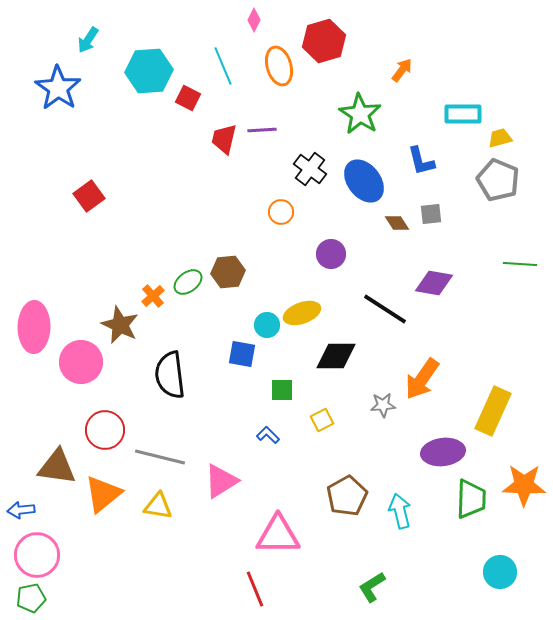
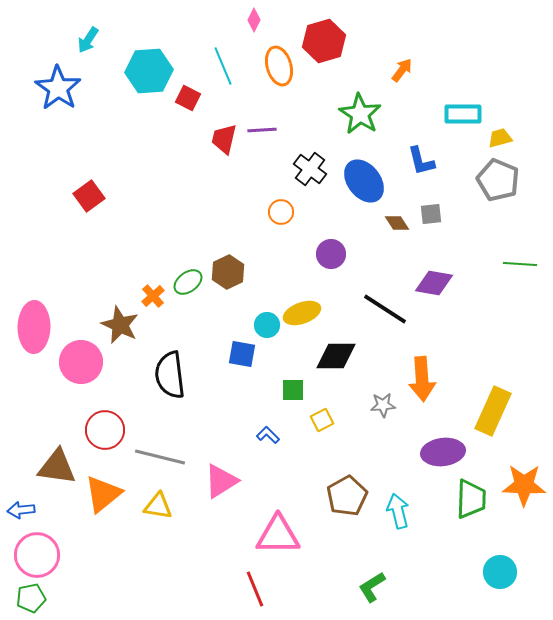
brown hexagon at (228, 272): rotated 20 degrees counterclockwise
orange arrow at (422, 379): rotated 39 degrees counterclockwise
green square at (282, 390): moved 11 px right
cyan arrow at (400, 511): moved 2 px left
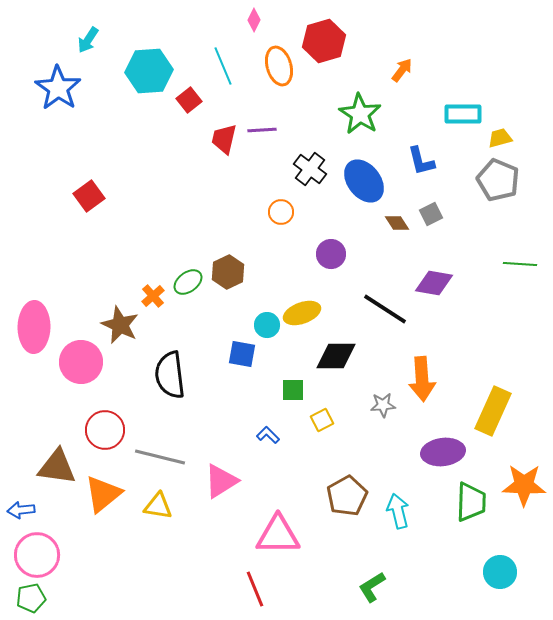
red square at (188, 98): moved 1 px right, 2 px down; rotated 25 degrees clockwise
gray square at (431, 214): rotated 20 degrees counterclockwise
green trapezoid at (471, 499): moved 3 px down
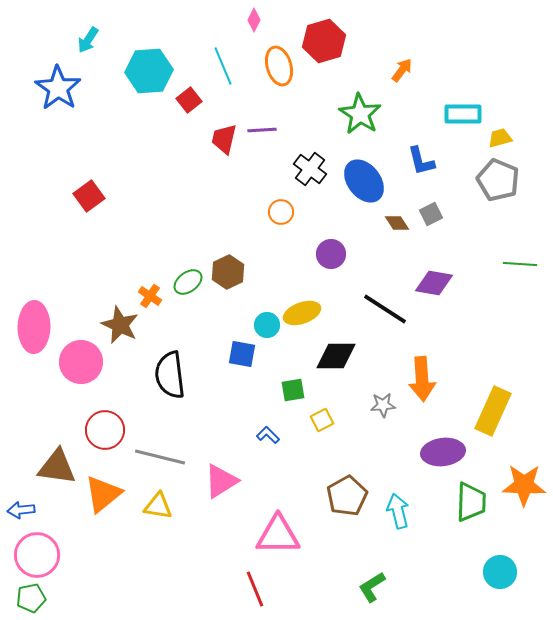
orange cross at (153, 296): moved 3 px left; rotated 15 degrees counterclockwise
green square at (293, 390): rotated 10 degrees counterclockwise
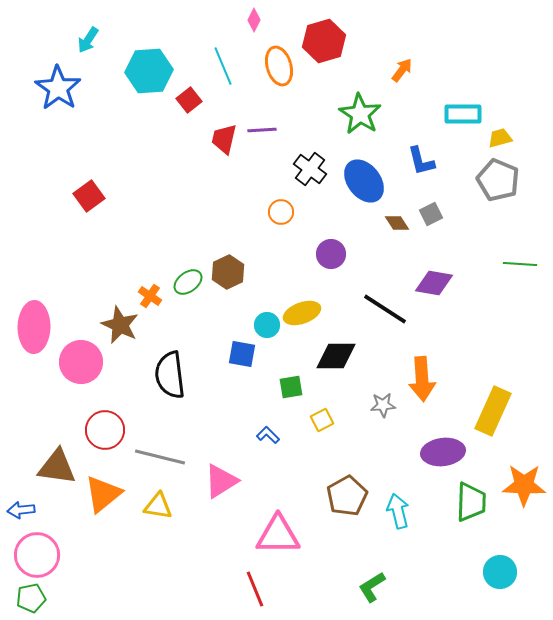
green square at (293, 390): moved 2 px left, 3 px up
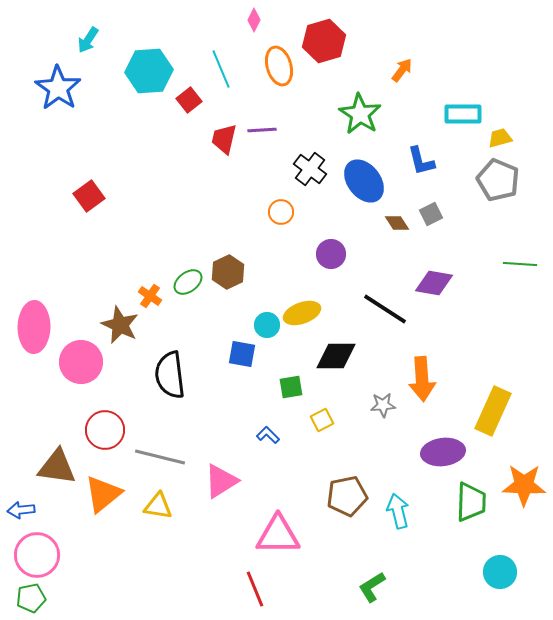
cyan line at (223, 66): moved 2 px left, 3 px down
brown pentagon at (347, 496): rotated 18 degrees clockwise
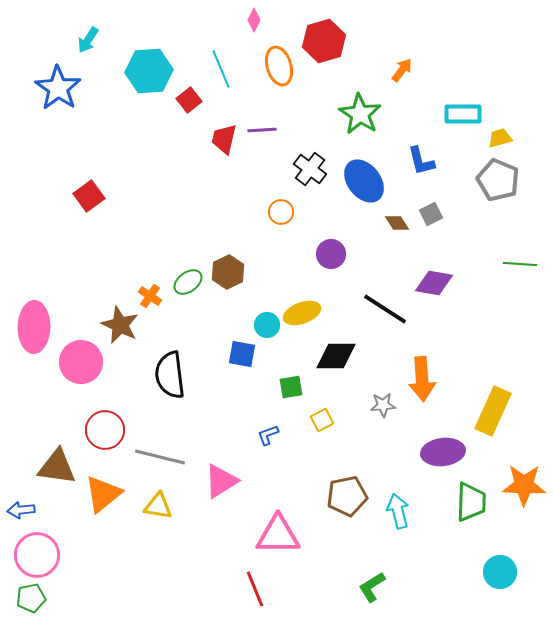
blue L-shape at (268, 435): rotated 65 degrees counterclockwise
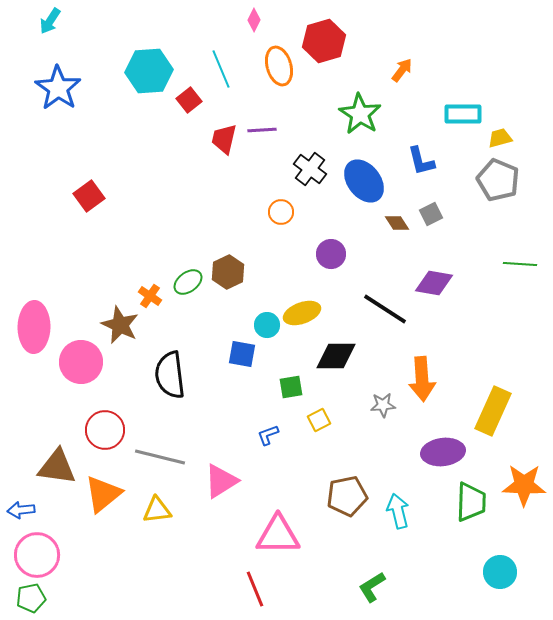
cyan arrow at (88, 40): moved 38 px left, 19 px up
yellow square at (322, 420): moved 3 px left
yellow triangle at (158, 506): moved 1 px left, 4 px down; rotated 16 degrees counterclockwise
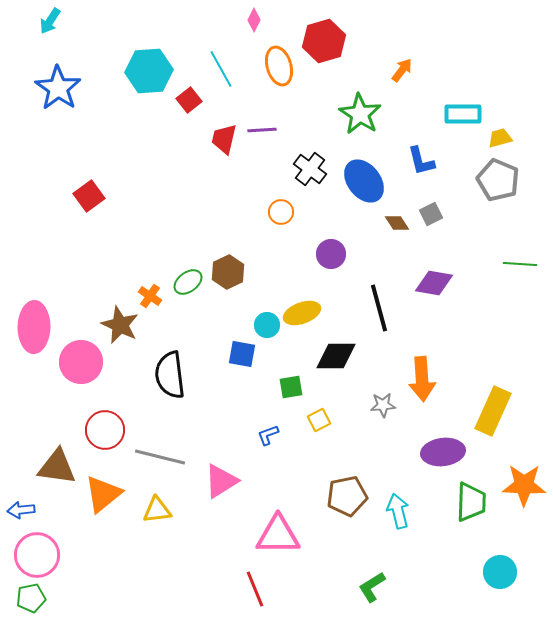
cyan line at (221, 69): rotated 6 degrees counterclockwise
black line at (385, 309): moved 6 px left, 1 px up; rotated 42 degrees clockwise
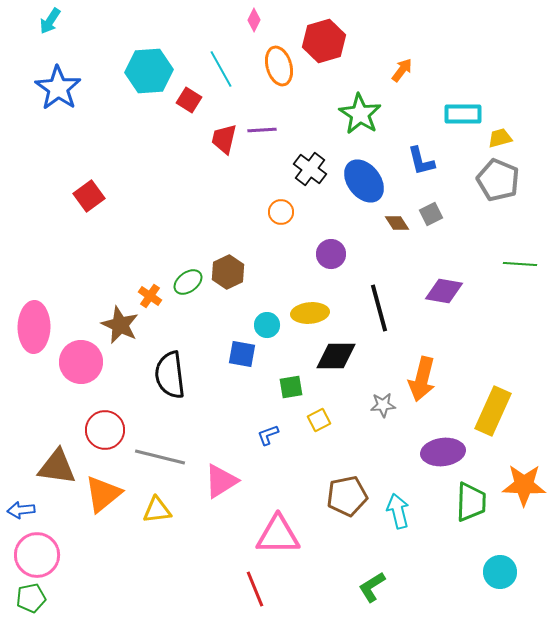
red square at (189, 100): rotated 20 degrees counterclockwise
purple diamond at (434, 283): moved 10 px right, 8 px down
yellow ellipse at (302, 313): moved 8 px right; rotated 15 degrees clockwise
orange arrow at (422, 379): rotated 18 degrees clockwise
